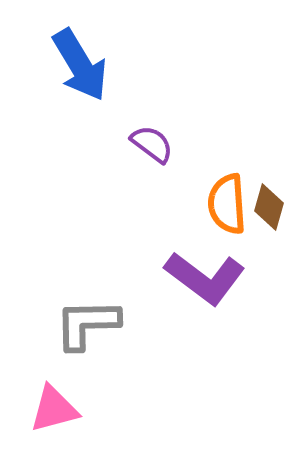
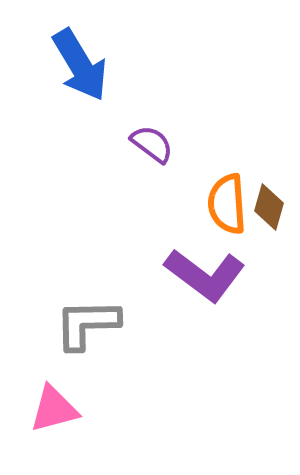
purple L-shape: moved 3 px up
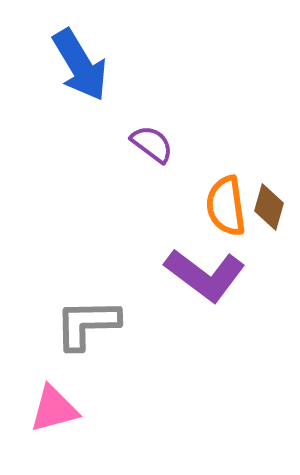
orange semicircle: moved 1 px left, 2 px down; rotated 4 degrees counterclockwise
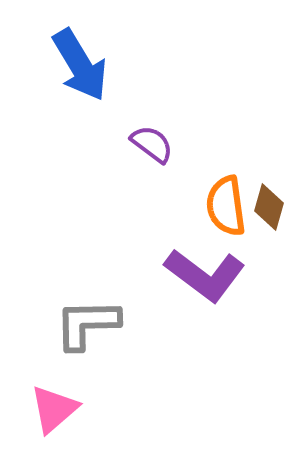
pink triangle: rotated 26 degrees counterclockwise
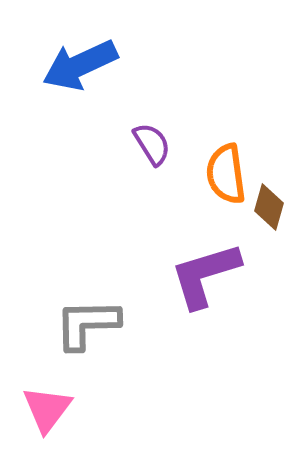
blue arrow: rotated 96 degrees clockwise
purple semicircle: rotated 21 degrees clockwise
orange semicircle: moved 32 px up
purple L-shape: rotated 126 degrees clockwise
pink triangle: moved 7 px left; rotated 12 degrees counterclockwise
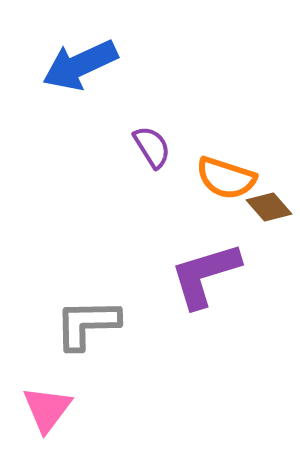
purple semicircle: moved 3 px down
orange semicircle: moved 4 px down; rotated 64 degrees counterclockwise
brown diamond: rotated 57 degrees counterclockwise
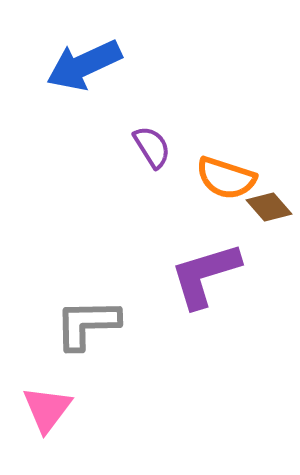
blue arrow: moved 4 px right
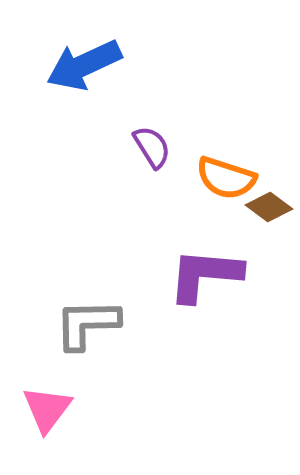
brown diamond: rotated 12 degrees counterclockwise
purple L-shape: rotated 22 degrees clockwise
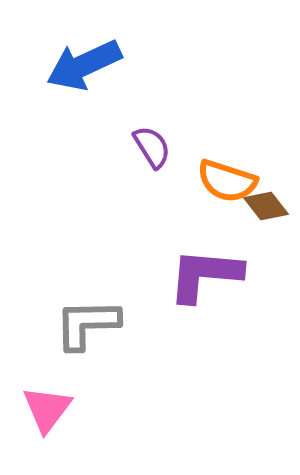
orange semicircle: moved 1 px right, 3 px down
brown diamond: moved 3 px left, 1 px up; rotated 15 degrees clockwise
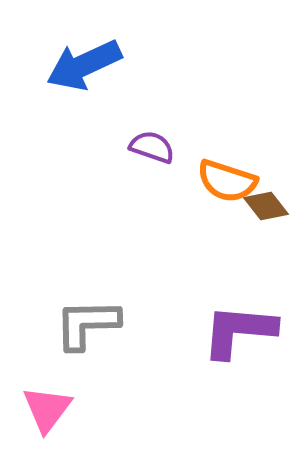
purple semicircle: rotated 39 degrees counterclockwise
purple L-shape: moved 34 px right, 56 px down
